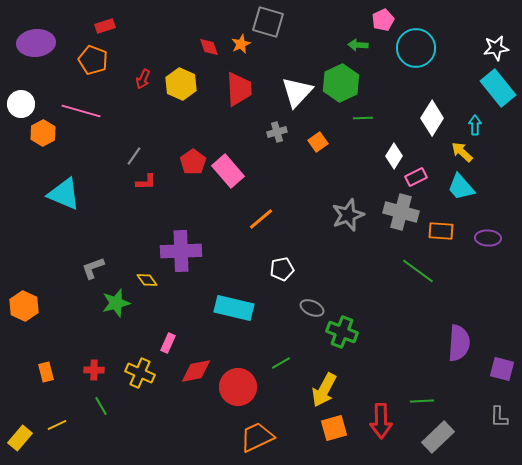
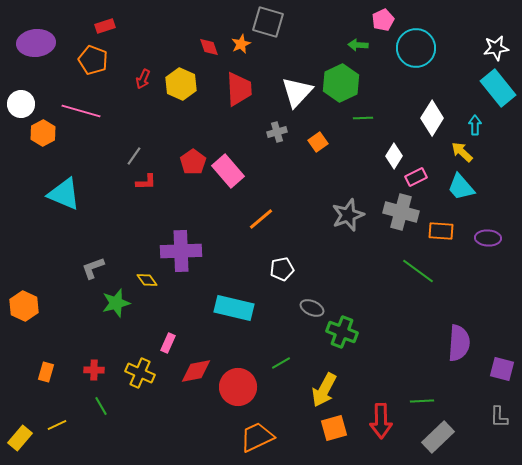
orange rectangle at (46, 372): rotated 30 degrees clockwise
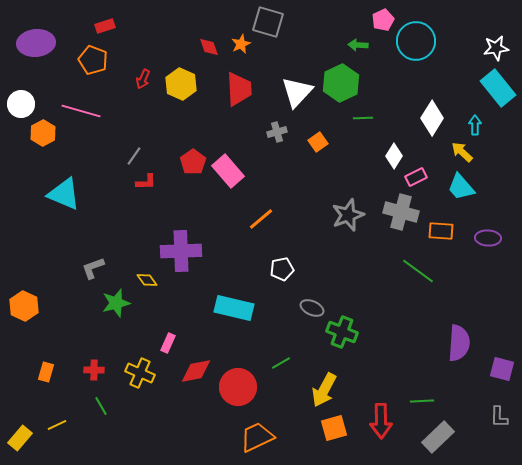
cyan circle at (416, 48): moved 7 px up
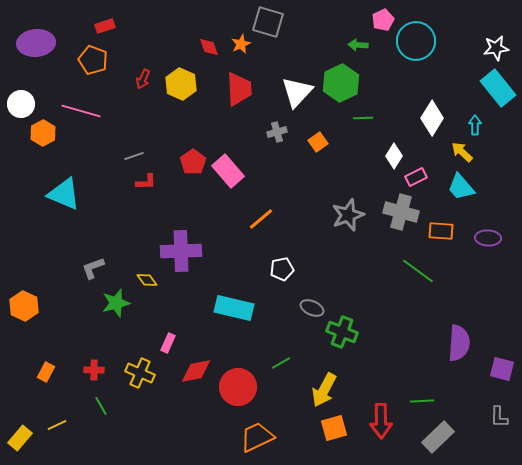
gray line at (134, 156): rotated 36 degrees clockwise
orange rectangle at (46, 372): rotated 12 degrees clockwise
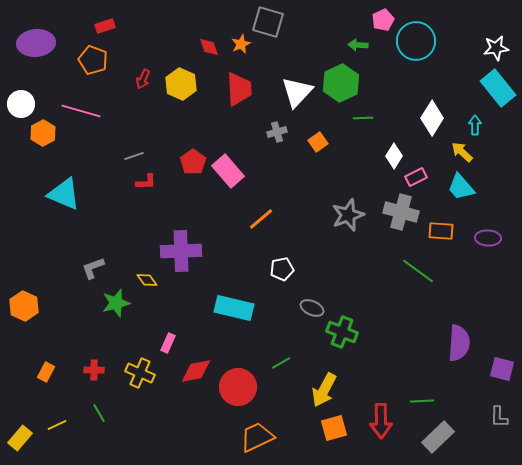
green line at (101, 406): moved 2 px left, 7 px down
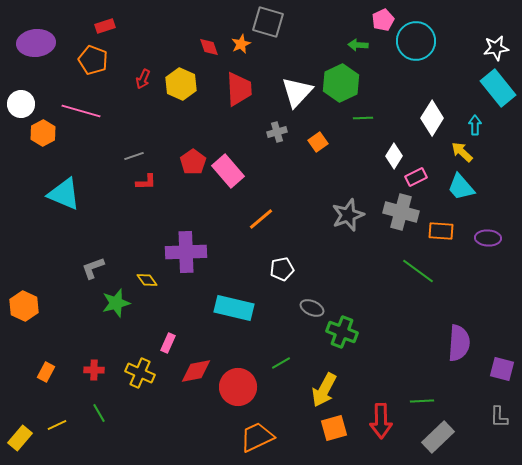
purple cross at (181, 251): moved 5 px right, 1 px down
